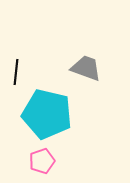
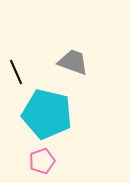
gray trapezoid: moved 13 px left, 6 px up
black line: rotated 30 degrees counterclockwise
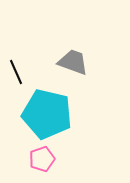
pink pentagon: moved 2 px up
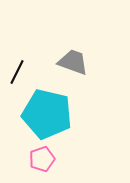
black line: moved 1 px right; rotated 50 degrees clockwise
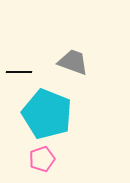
black line: moved 2 px right; rotated 65 degrees clockwise
cyan pentagon: rotated 9 degrees clockwise
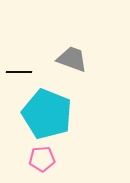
gray trapezoid: moved 1 px left, 3 px up
pink pentagon: rotated 15 degrees clockwise
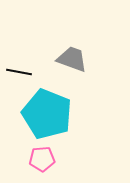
black line: rotated 10 degrees clockwise
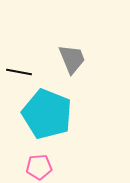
gray trapezoid: rotated 48 degrees clockwise
pink pentagon: moved 3 px left, 8 px down
